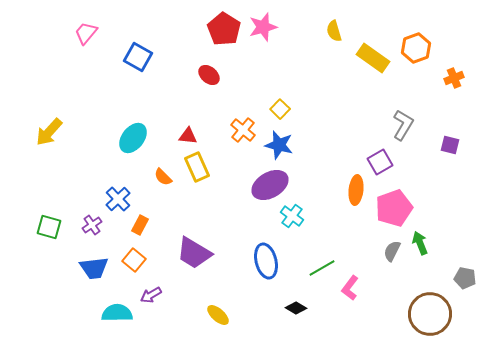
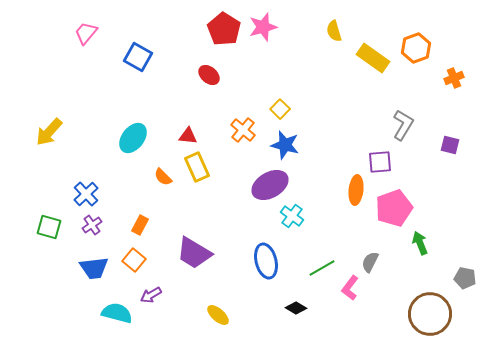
blue star at (279, 145): moved 6 px right
purple square at (380, 162): rotated 25 degrees clockwise
blue cross at (118, 199): moved 32 px left, 5 px up
gray semicircle at (392, 251): moved 22 px left, 11 px down
cyan semicircle at (117, 313): rotated 16 degrees clockwise
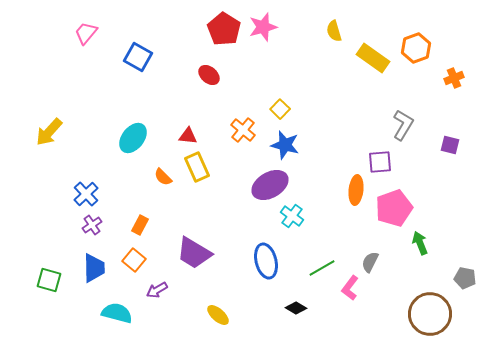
green square at (49, 227): moved 53 px down
blue trapezoid at (94, 268): rotated 84 degrees counterclockwise
purple arrow at (151, 295): moved 6 px right, 5 px up
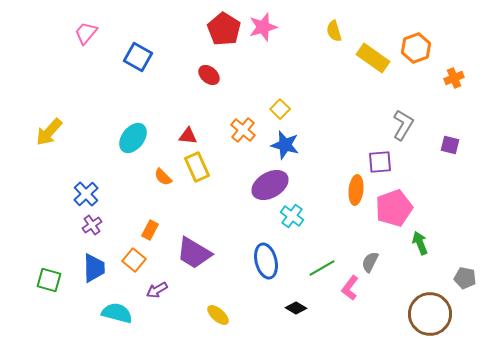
orange rectangle at (140, 225): moved 10 px right, 5 px down
